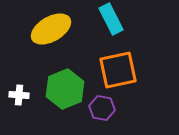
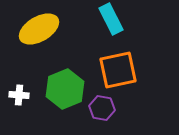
yellow ellipse: moved 12 px left
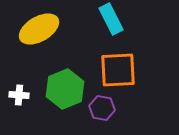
orange square: rotated 9 degrees clockwise
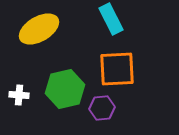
orange square: moved 1 px left, 1 px up
green hexagon: rotated 9 degrees clockwise
purple hexagon: rotated 15 degrees counterclockwise
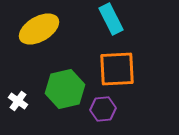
white cross: moved 1 px left, 6 px down; rotated 30 degrees clockwise
purple hexagon: moved 1 px right, 1 px down
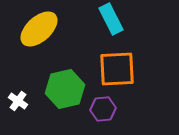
yellow ellipse: rotated 12 degrees counterclockwise
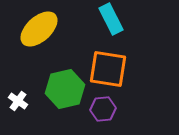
orange square: moved 9 px left; rotated 12 degrees clockwise
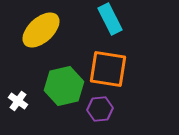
cyan rectangle: moved 1 px left
yellow ellipse: moved 2 px right, 1 px down
green hexagon: moved 1 px left, 3 px up
purple hexagon: moved 3 px left
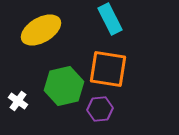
yellow ellipse: rotated 12 degrees clockwise
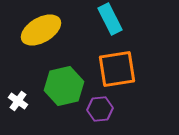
orange square: moved 9 px right; rotated 18 degrees counterclockwise
